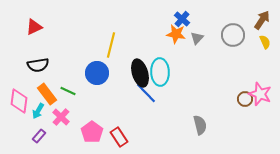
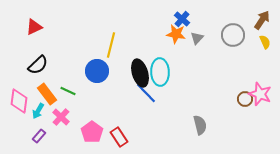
black semicircle: rotated 35 degrees counterclockwise
blue circle: moved 2 px up
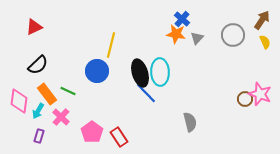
gray semicircle: moved 10 px left, 3 px up
purple rectangle: rotated 24 degrees counterclockwise
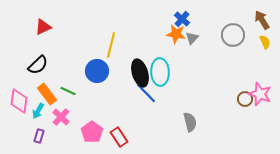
brown arrow: rotated 66 degrees counterclockwise
red triangle: moved 9 px right
gray triangle: moved 5 px left
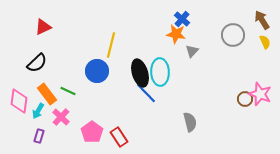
gray triangle: moved 13 px down
black semicircle: moved 1 px left, 2 px up
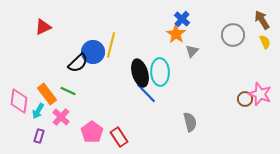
orange star: rotated 24 degrees clockwise
black semicircle: moved 41 px right
blue circle: moved 4 px left, 19 px up
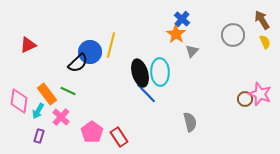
red triangle: moved 15 px left, 18 px down
blue circle: moved 3 px left
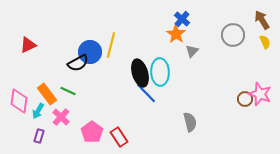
black semicircle: rotated 15 degrees clockwise
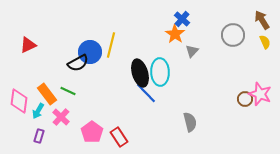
orange star: moved 1 px left
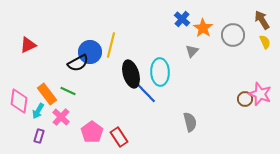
orange star: moved 28 px right, 6 px up
black ellipse: moved 9 px left, 1 px down
